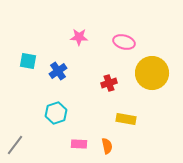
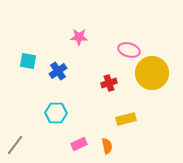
pink ellipse: moved 5 px right, 8 px down
cyan hexagon: rotated 20 degrees clockwise
yellow rectangle: rotated 24 degrees counterclockwise
pink rectangle: rotated 28 degrees counterclockwise
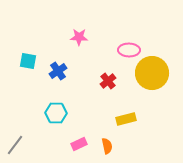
pink ellipse: rotated 15 degrees counterclockwise
red cross: moved 1 px left, 2 px up; rotated 21 degrees counterclockwise
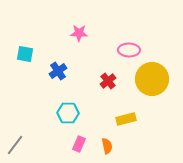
pink star: moved 4 px up
cyan square: moved 3 px left, 7 px up
yellow circle: moved 6 px down
cyan hexagon: moved 12 px right
pink rectangle: rotated 42 degrees counterclockwise
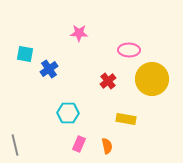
blue cross: moved 9 px left, 2 px up
yellow rectangle: rotated 24 degrees clockwise
gray line: rotated 50 degrees counterclockwise
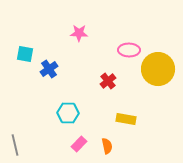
yellow circle: moved 6 px right, 10 px up
pink rectangle: rotated 21 degrees clockwise
